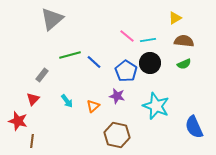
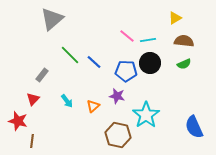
green line: rotated 60 degrees clockwise
blue pentagon: rotated 30 degrees counterclockwise
cyan star: moved 10 px left, 9 px down; rotated 16 degrees clockwise
brown hexagon: moved 1 px right
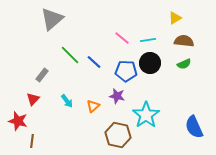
pink line: moved 5 px left, 2 px down
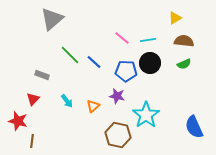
gray rectangle: rotated 72 degrees clockwise
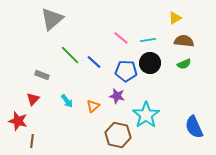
pink line: moved 1 px left
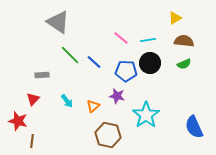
gray triangle: moved 6 px right, 3 px down; rotated 45 degrees counterclockwise
gray rectangle: rotated 24 degrees counterclockwise
brown hexagon: moved 10 px left
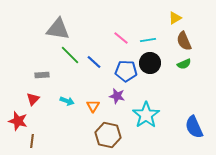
gray triangle: moved 7 px down; rotated 25 degrees counterclockwise
brown semicircle: rotated 120 degrees counterclockwise
cyan arrow: rotated 32 degrees counterclockwise
orange triangle: rotated 16 degrees counterclockwise
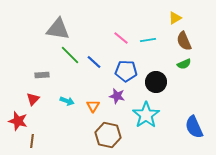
black circle: moved 6 px right, 19 px down
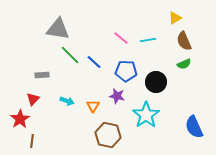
red star: moved 2 px right, 2 px up; rotated 24 degrees clockwise
